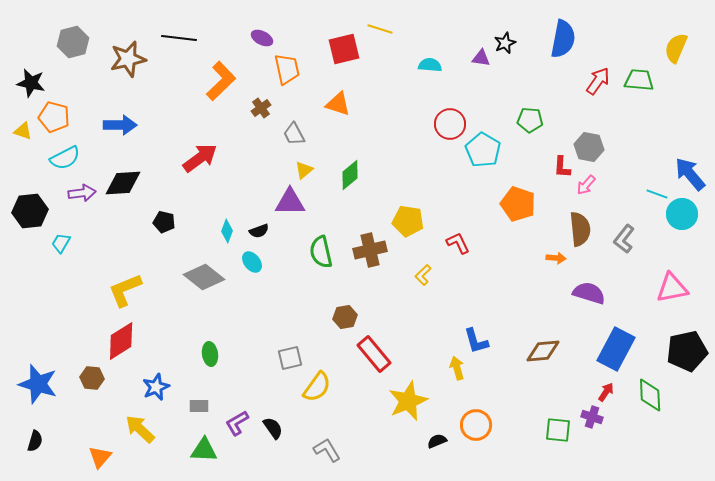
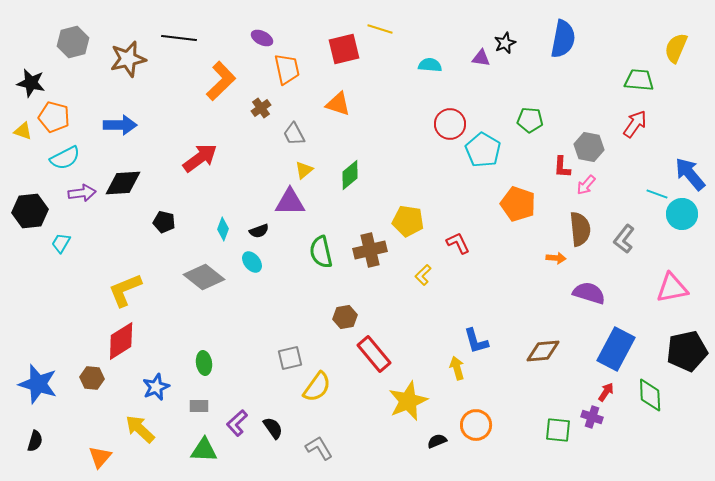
red arrow at (598, 81): moved 37 px right, 43 px down
cyan diamond at (227, 231): moved 4 px left, 2 px up
green ellipse at (210, 354): moved 6 px left, 9 px down
purple L-shape at (237, 423): rotated 12 degrees counterclockwise
gray L-shape at (327, 450): moved 8 px left, 2 px up
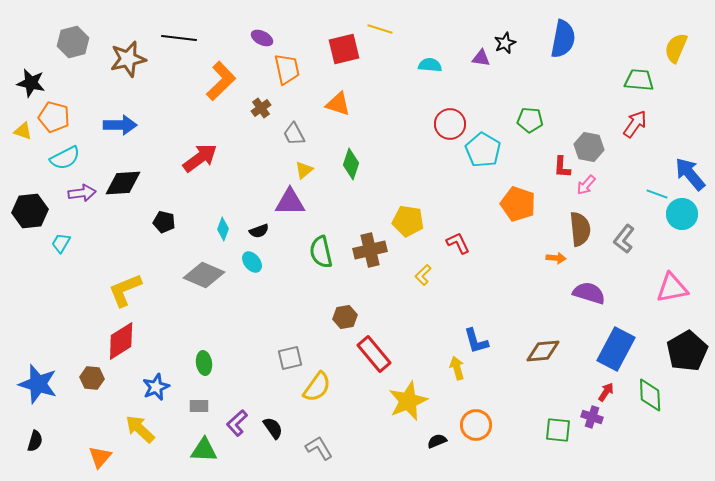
green diamond at (350, 175): moved 1 px right, 11 px up; rotated 32 degrees counterclockwise
gray diamond at (204, 277): moved 2 px up; rotated 15 degrees counterclockwise
black pentagon at (687, 351): rotated 18 degrees counterclockwise
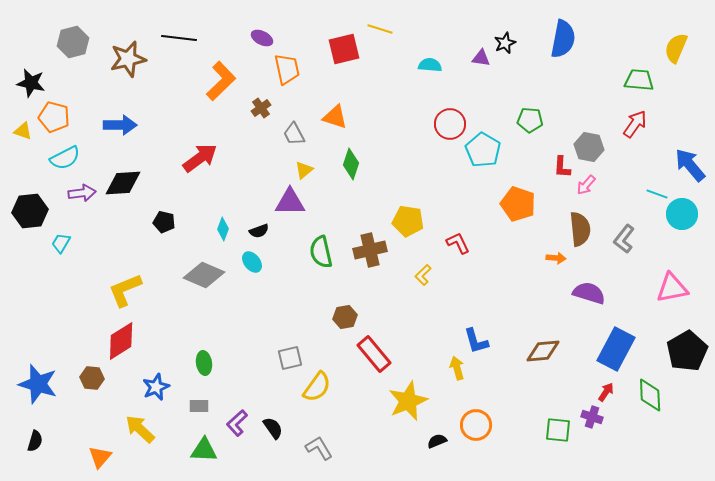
orange triangle at (338, 104): moved 3 px left, 13 px down
blue arrow at (690, 174): moved 9 px up
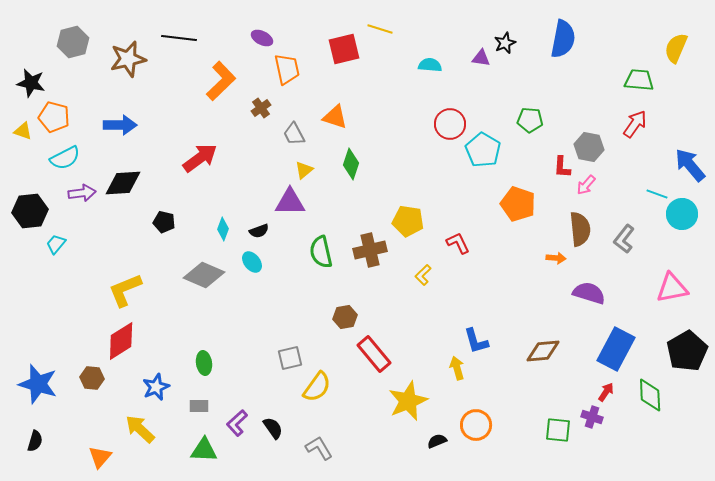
cyan trapezoid at (61, 243): moved 5 px left, 1 px down; rotated 10 degrees clockwise
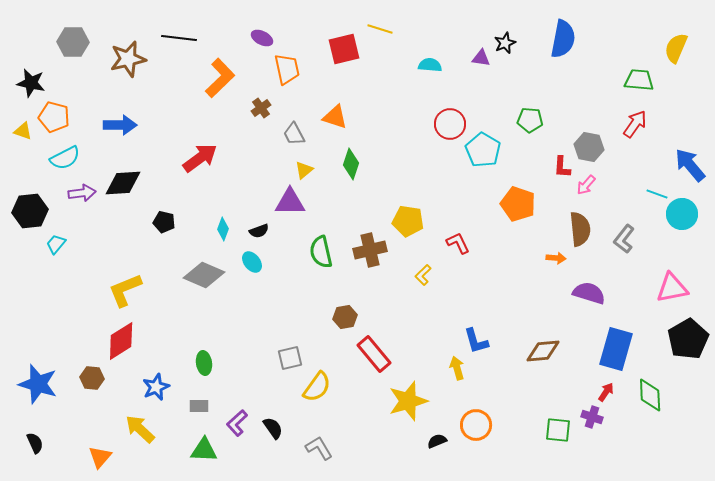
gray hexagon at (73, 42): rotated 16 degrees clockwise
orange L-shape at (221, 81): moved 1 px left, 3 px up
blue rectangle at (616, 349): rotated 12 degrees counterclockwise
black pentagon at (687, 351): moved 1 px right, 12 px up
yellow star at (408, 401): rotated 6 degrees clockwise
black semicircle at (35, 441): moved 2 px down; rotated 40 degrees counterclockwise
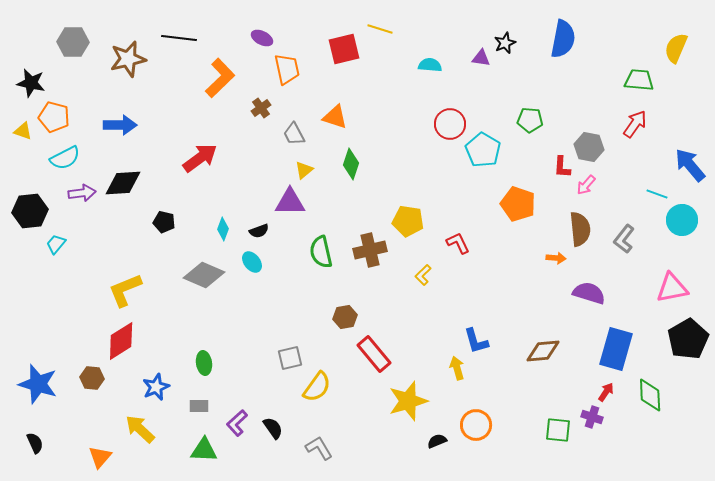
cyan circle at (682, 214): moved 6 px down
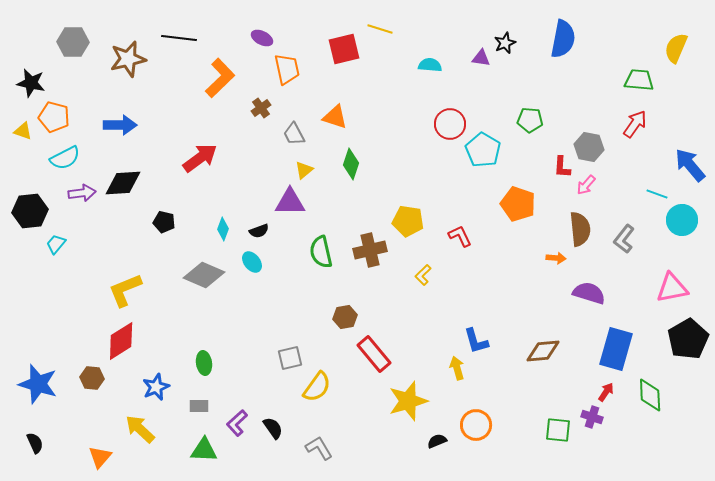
red L-shape at (458, 243): moved 2 px right, 7 px up
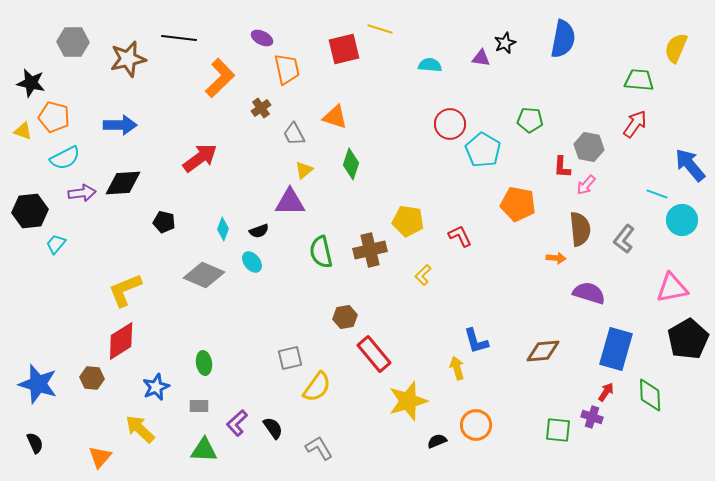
orange pentagon at (518, 204): rotated 8 degrees counterclockwise
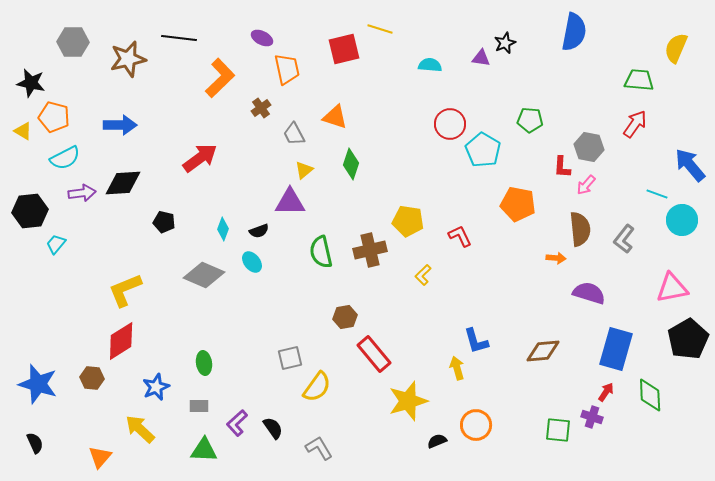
blue semicircle at (563, 39): moved 11 px right, 7 px up
yellow triangle at (23, 131): rotated 12 degrees clockwise
